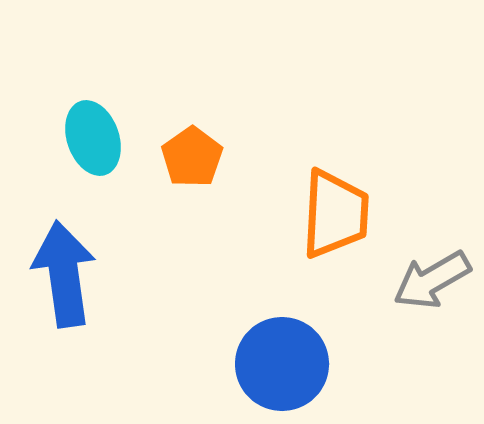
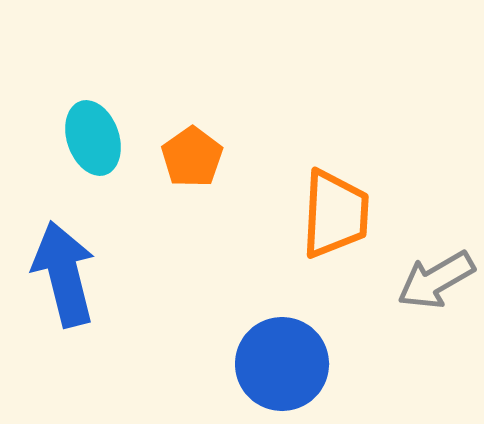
blue arrow: rotated 6 degrees counterclockwise
gray arrow: moved 4 px right
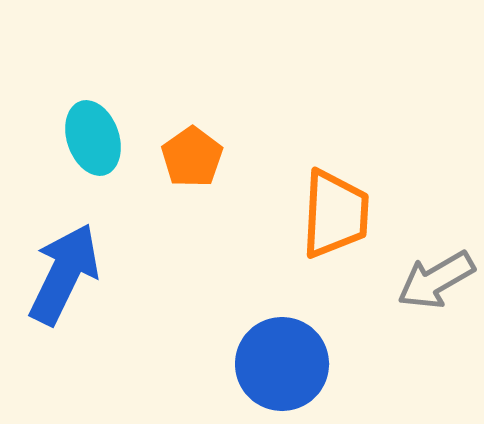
blue arrow: rotated 40 degrees clockwise
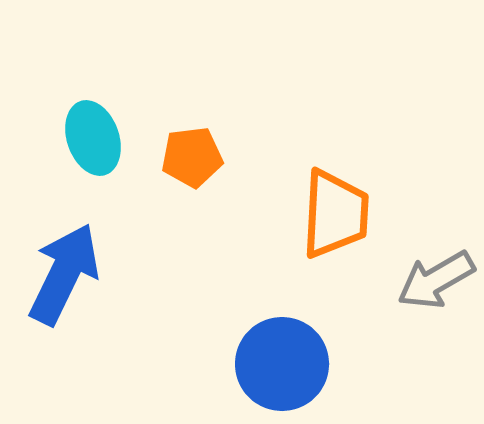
orange pentagon: rotated 28 degrees clockwise
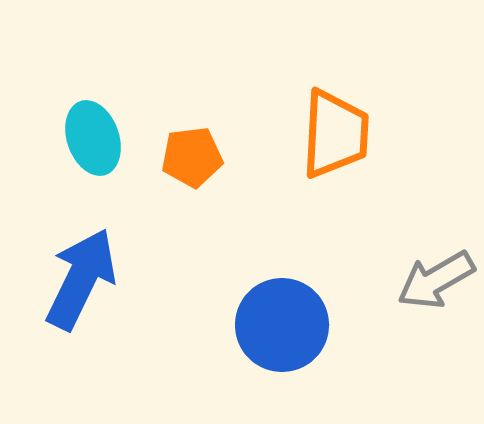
orange trapezoid: moved 80 px up
blue arrow: moved 17 px right, 5 px down
blue circle: moved 39 px up
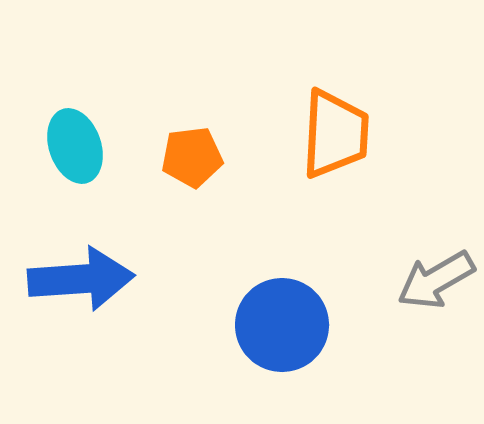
cyan ellipse: moved 18 px left, 8 px down
blue arrow: rotated 60 degrees clockwise
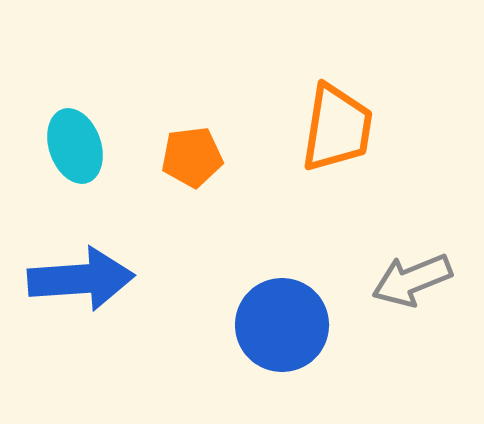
orange trapezoid: moved 2 px right, 6 px up; rotated 6 degrees clockwise
gray arrow: moved 24 px left; rotated 8 degrees clockwise
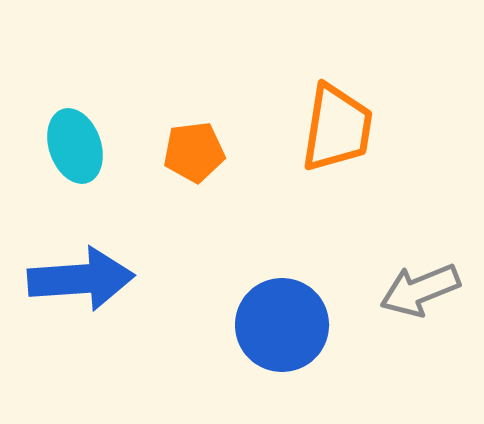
orange pentagon: moved 2 px right, 5 px up
gray arrow: moved 8 px right, 10 px down
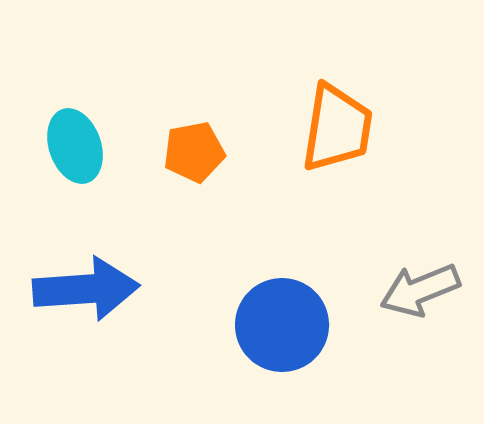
orange pentagon: rotated 4 degrees counterclockwise
blue arrow: moved 5 px right, 10 px down
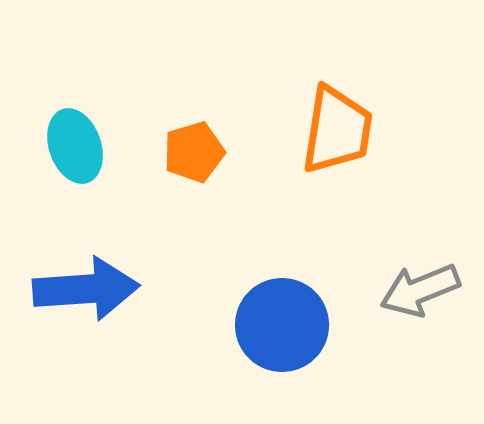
orange trapezoid: moved 2 px down
orange pentagon: rotated 6 degrees counterclockwise
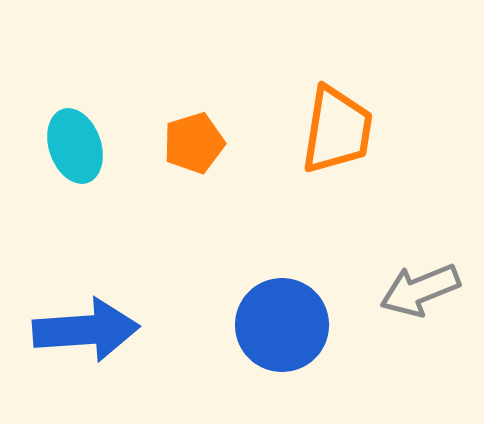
orange pentagon: moved 9 px up
blue arrow: moved 41 px down
